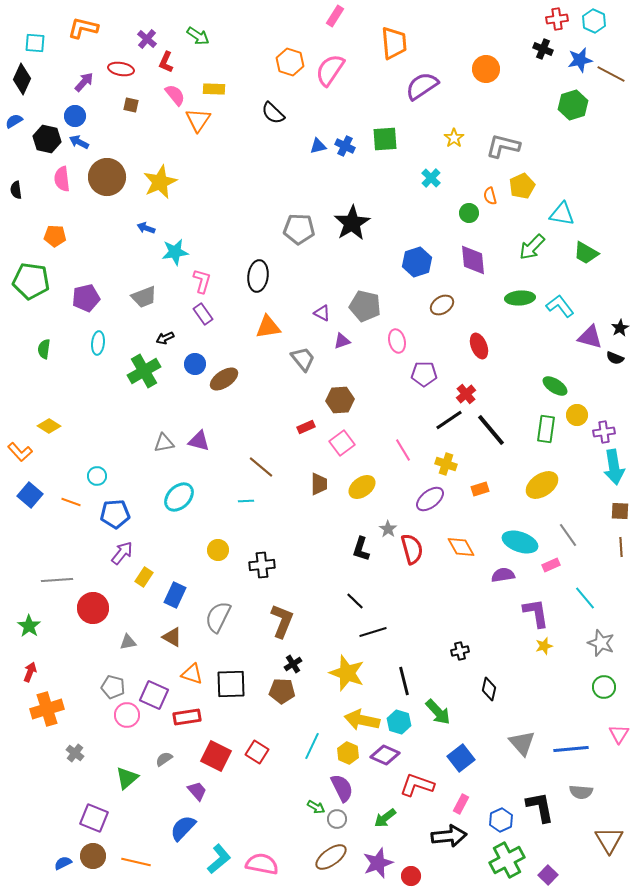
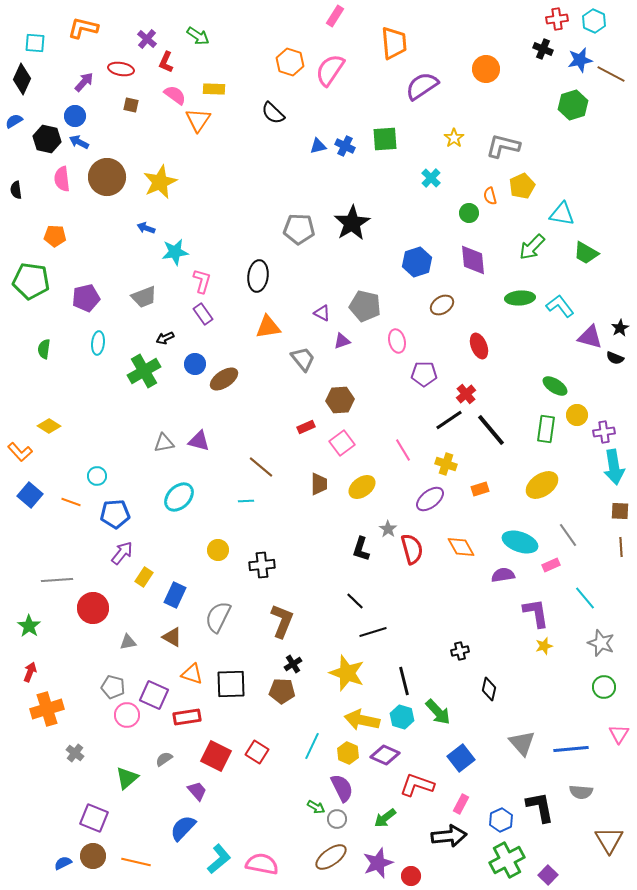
pink semicircle at (175, 95): rotated 15 degrees counterclockwise
cyan hexagon at (399, 722): moved 3 px right, 5 px up
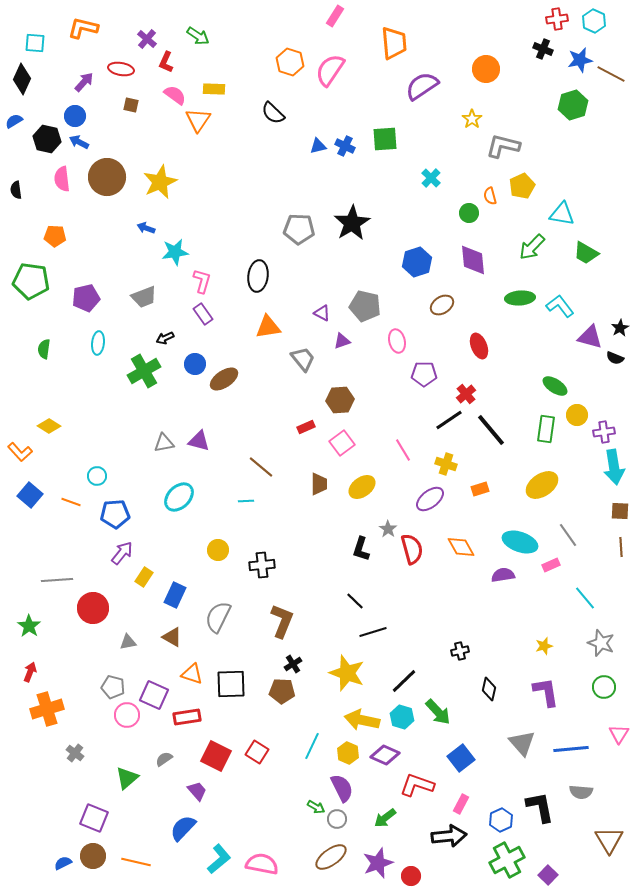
yellow star at (454, 138): moved 18 px right, 19 px up
purple L-shape at (536, 613): moved 10 px right, 79 px down
black line at (404, 681): rotated 60 degrees clockwise
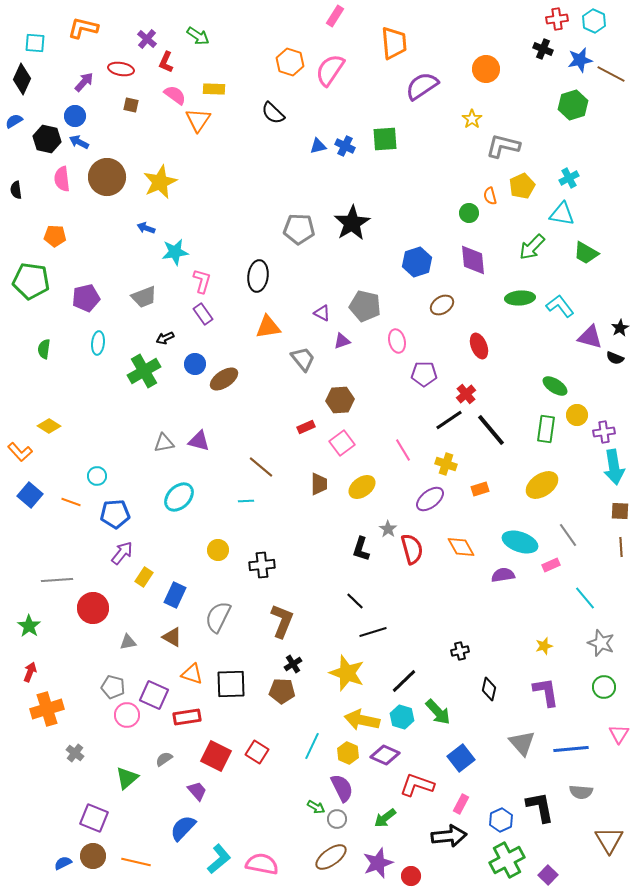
cyan cross at (431, 178): moved 138 px right; rotated 18 degrees clockwise
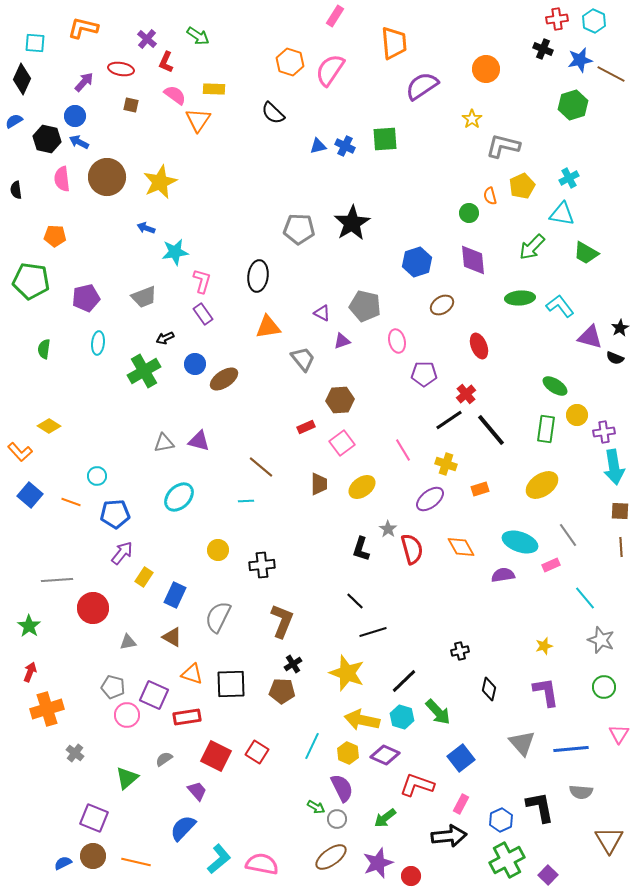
gray star at (601, 643): moved 3 px up
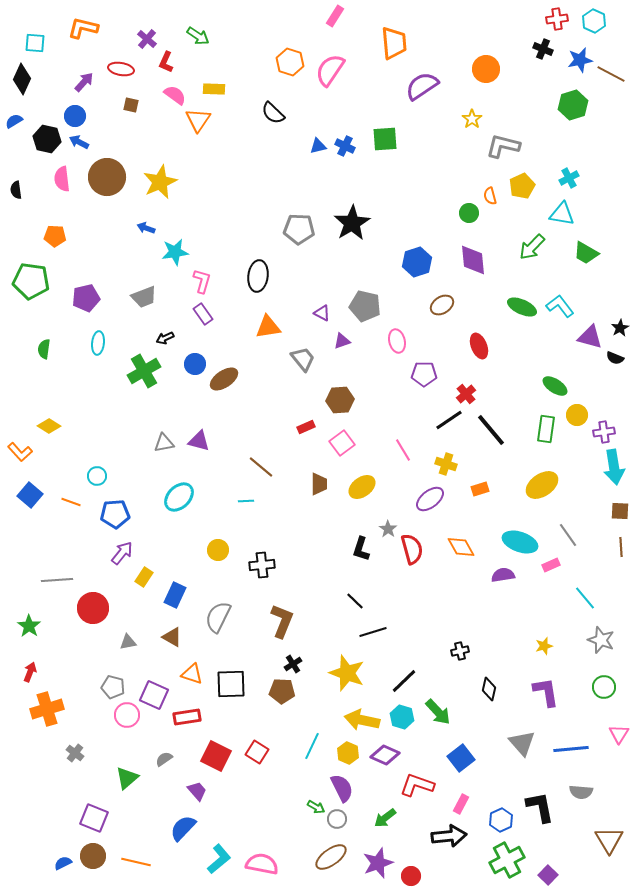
green ellipse at (520, 298): moved 2 px right, 9 px down; rotated 28 degrees clockwise
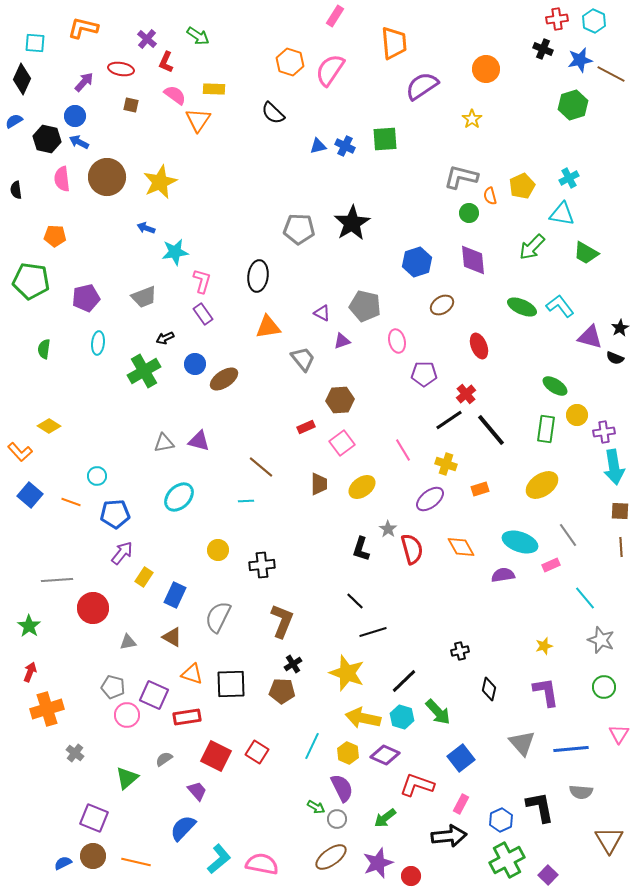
gray L-shape at (503, 146): moved 42 px left, 31 px down
yellow arrow at (362, 720): moved 1 px right, 2 px up
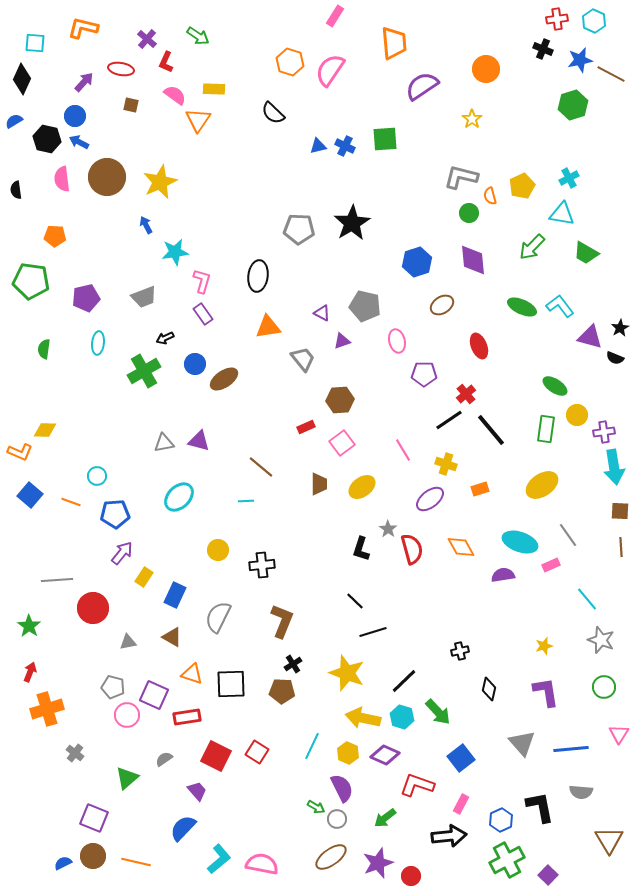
blue arrow at (146, 228): moved 3 px up; rotated 42 degrees clockwise
yellow diamond at (49, 426): moved 4 px left, 4 px down; rotated 30 degrees counterclockwise
orange L-shape at (20, 452): rotated 25 degrees counterclockwise
cyan line at (585, 598): moved 2 px right, 1 px down
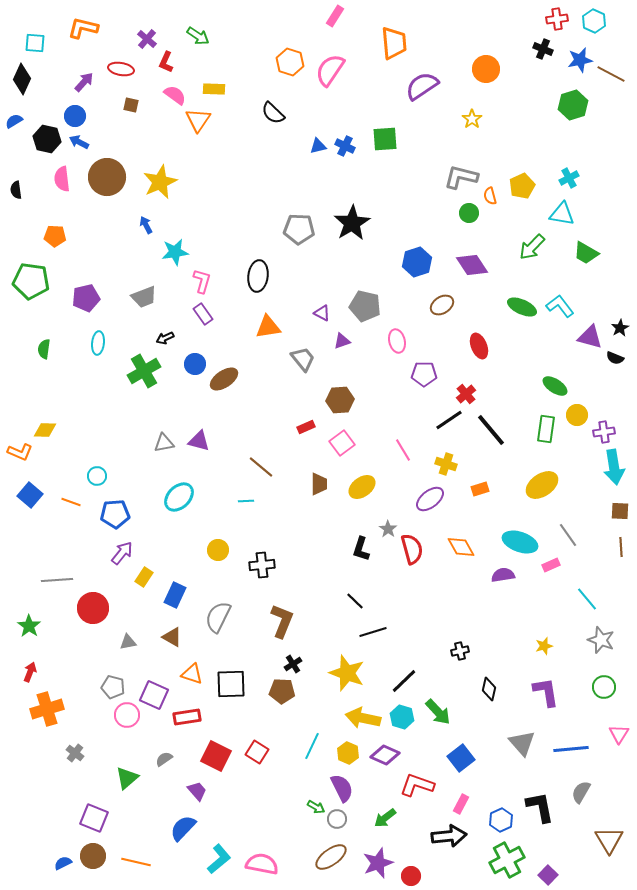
purple diamond at (473, 260): moved 1 px left, 5 px down; rotated 28 degrees counterclockwise
gray semicircle at (581, 792): rotated 115 degrees clockwise
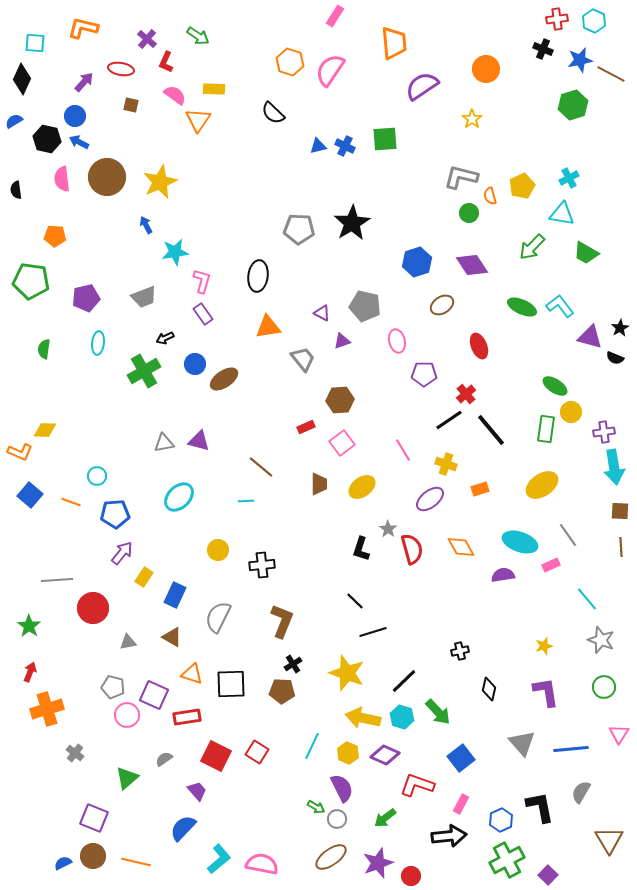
yellow circle at (577, 415): moved 6 px left, 3 px up
